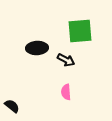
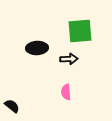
black arrow: moved 3 px right, 1 px up; rotated 30 degrees counterclockwise
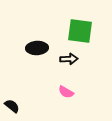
green square: rotated 12 degrees clockwise
pink semicircle: rotated 56 degrees counterclockwise
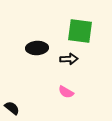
black semicircle: moved 2 px down
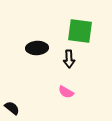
black arrow: rotated 90 degrees clockwise
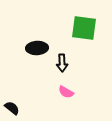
green square: moved 4 px right, 3 px up
black arrow: moved 7 px left, 4 px down
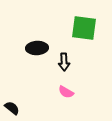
black arrow: moved 2 px right, 1 px up
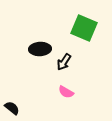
green square: rotated 16 degrees clockwise
black ellipse: moved 3 px right, 1 px down
black arrow: rotated 36 degrees clockwise
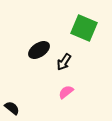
black ellipse: moved 1 px left, 1 px down; rotated 30 degrees counterclockwise
pink semicircle: rotated 112 degrees clockwise
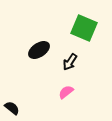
black arrow: moved 6 px right
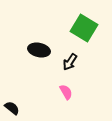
green square: rotated 8 degrees clockwise
black ellipse: rotated 45 degrees clockwise
pink semicircle: rotated 98 degrees clockwise
